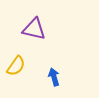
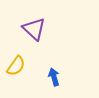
purple triangle: rotated 30 degrees clockwise
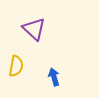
yellow semicircle: rotated 25 degrees counterclockwise
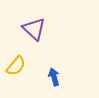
yellow semicircle: rotated 30 degrees clockwise
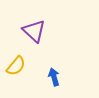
purple triangle: moved 2 px down
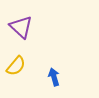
purple triangle: moved 13 px left, 4 px up
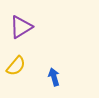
purple triangle: rotated 45 degrees clockwise
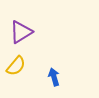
purple triangle: moved 5 px down
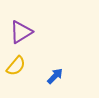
blue arrow: moved 1 px right, 1 px up; rotated 60 degrees clockwise
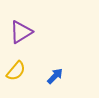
yellow semicircle: moved 5 px down
